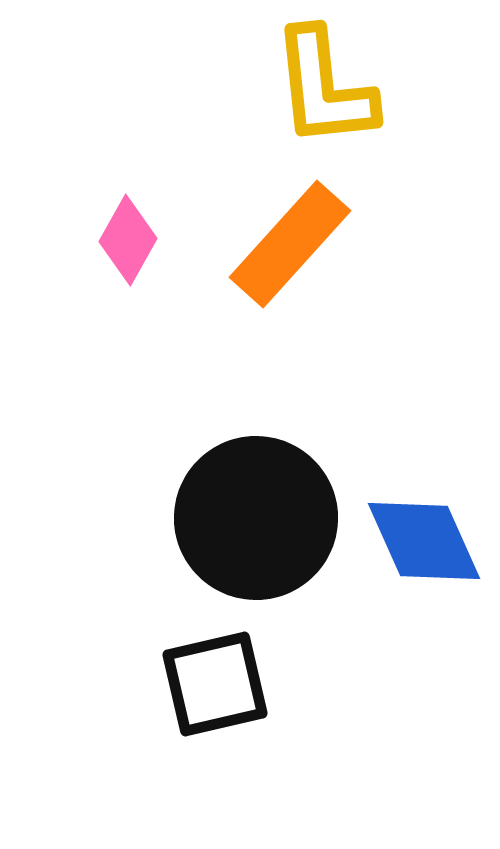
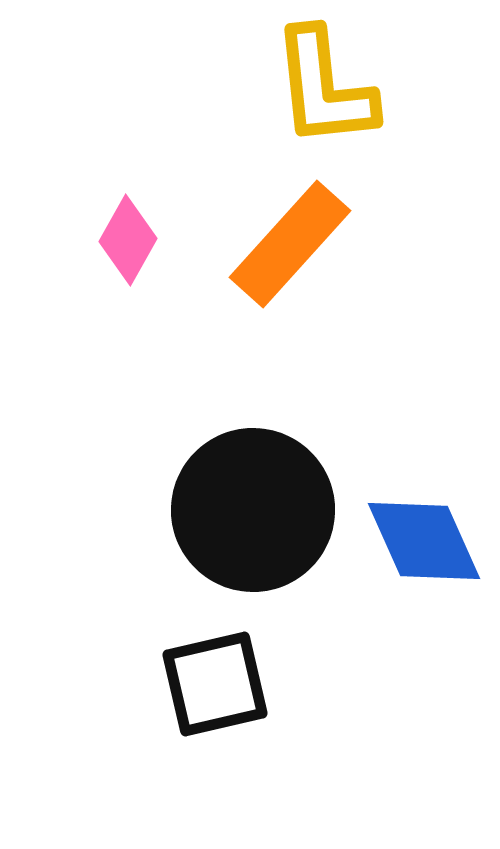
black circle: moved 3 px left, 8 px up
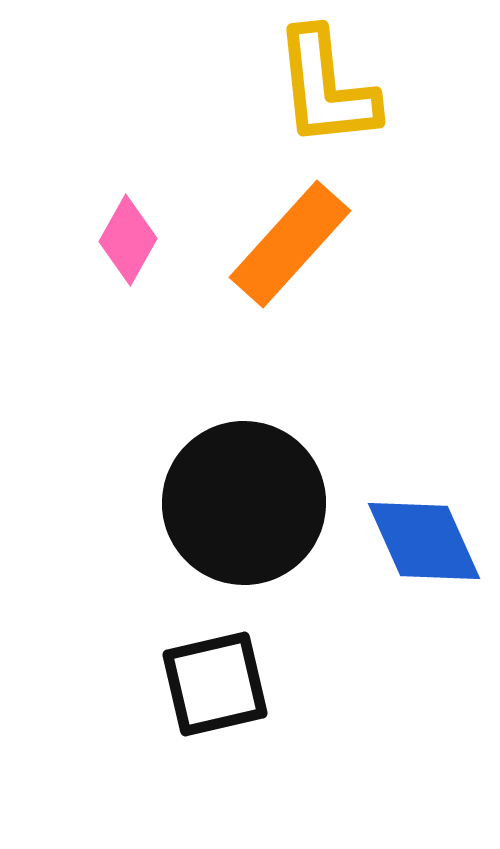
yellow L-shape: moved 2 px right
black circle: moved 9 px left, 7 px up
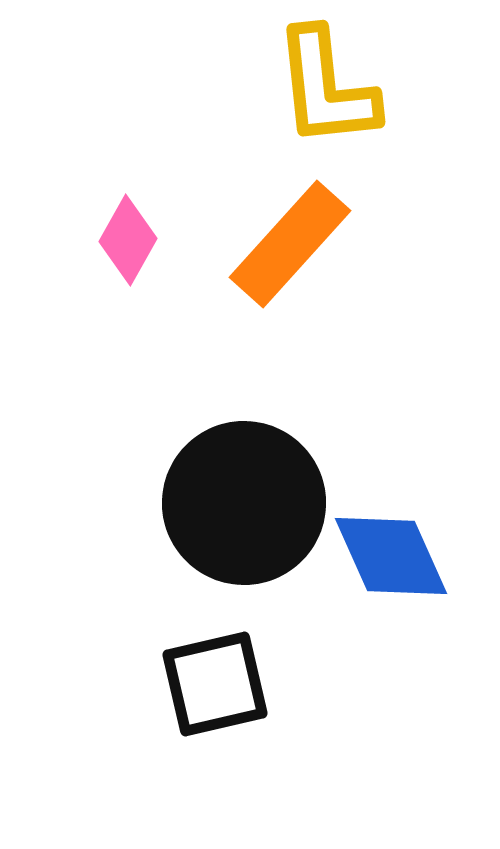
blue diamond: moved 33 px left, 15 px down
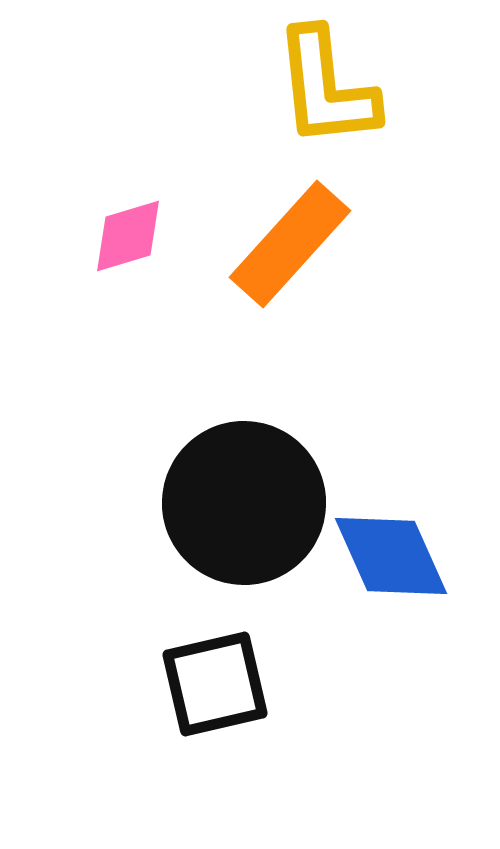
pink diamond: moved 4 px up; rotated 44 degrees clockwise
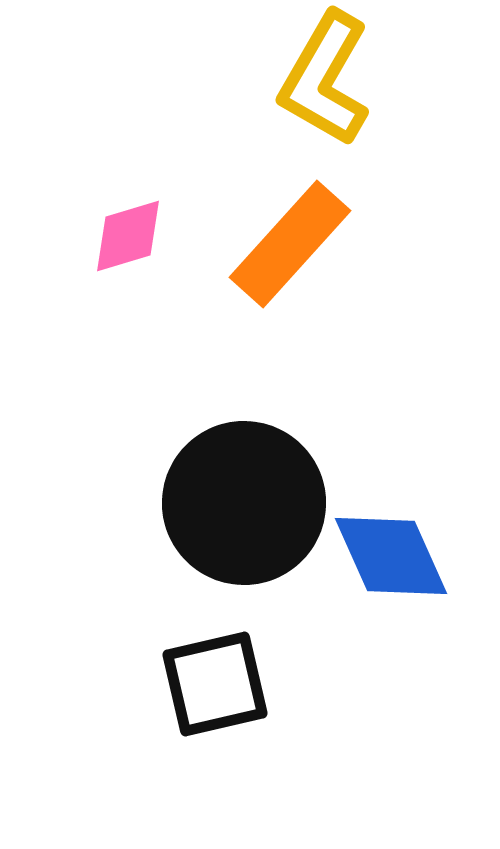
yellow L-shape: moved 1 px left, 9 px up; rotated 36 degrees clockwise
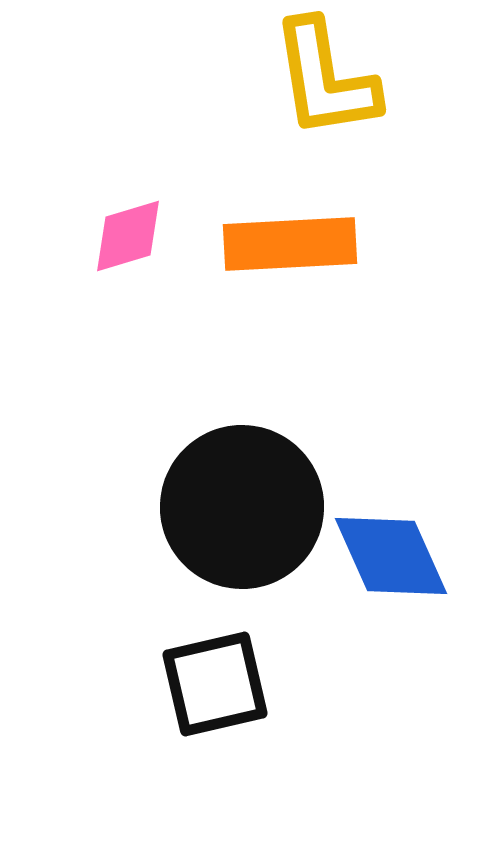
yellow L-shape: rotated 39 degrees counterclockwise
orange rectangle: rotated 45 degrees clockwise
black circle: moved 2 px left, 4 px down
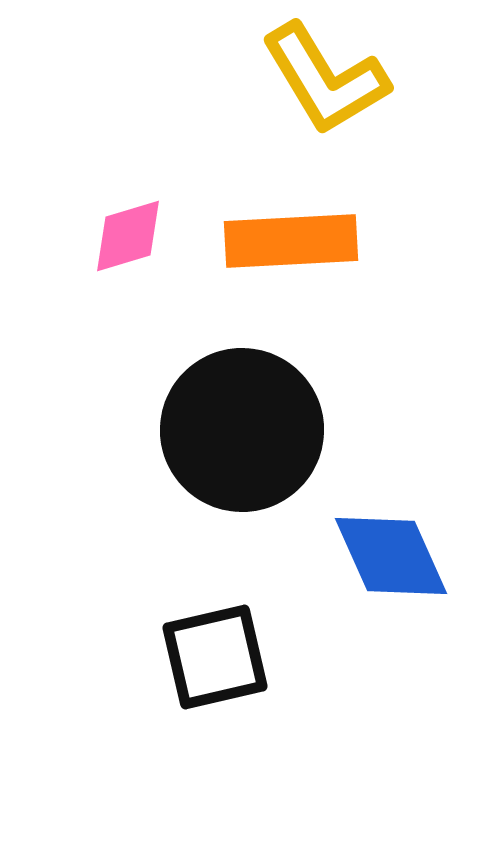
yellow L-shape: rotated 22 degrees counterclockwise
orange rectangle: moved 1 px right, 3 px up
black circle: moved 77 px up
black square: moved 27 px up
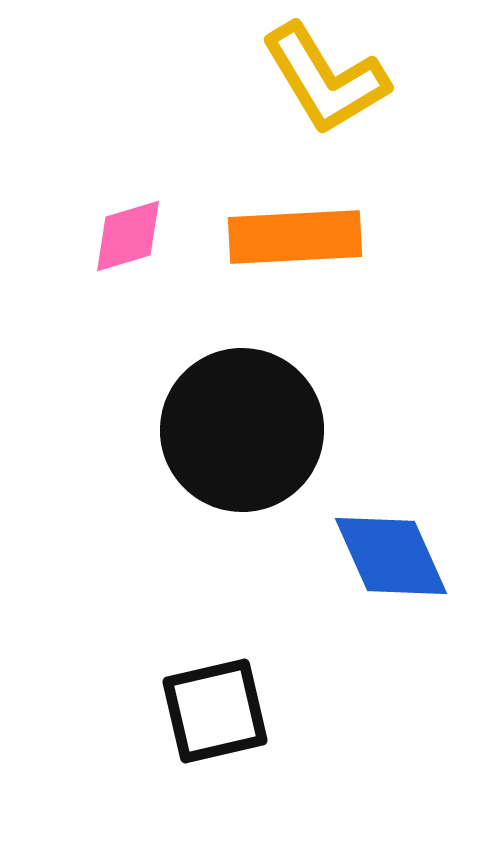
orange rectangle: moved 4 px right, 4 px up
black square: moved 54 px down
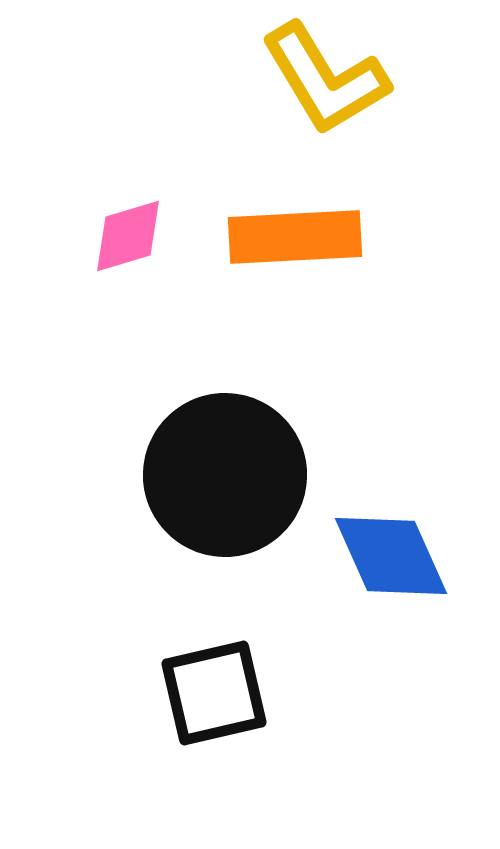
black circle: moved 17 px left, 45 px down
black square: moved 1 px left, 18 px up
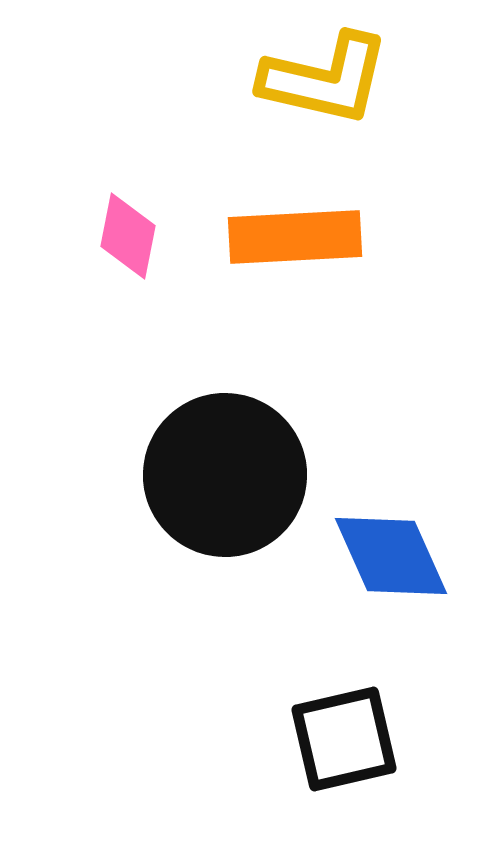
yellow L-shape: rotated 46 degrees counterclockwise
pink diamond: rotated 62 degrees counterclockwise
black square: moved 130 px right, 46 px down
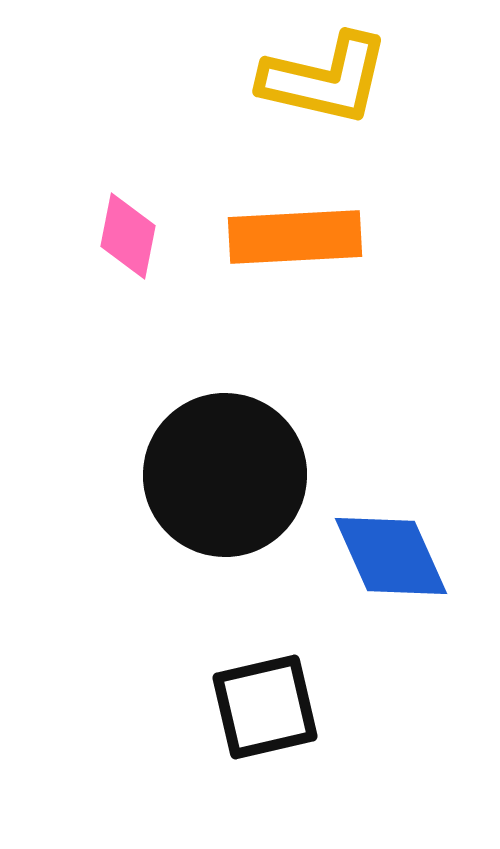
black square: moved 79 px left, 32 px up
